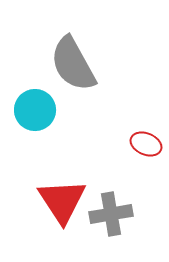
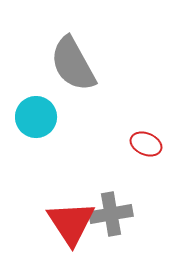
cyan circle: moved 1 px right, 7 px down
red triangle: moved 9 px right, 22 px down
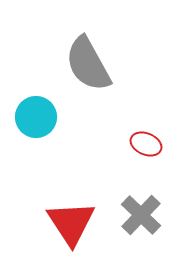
gray semicircle: moved 15 px right
gray cross: moved 30 px right, 1 px down; rotated 36 degrees counterclockwise
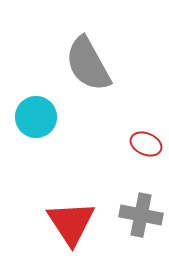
gray cross: rotated 33 degrees counterclockwise
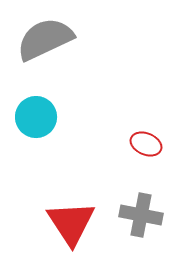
gray semicircle: moved 43 px left, 25 px up; rotated 94 degrees clockwise
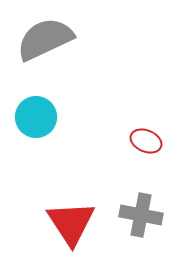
red ellipse: moved 3 px up
